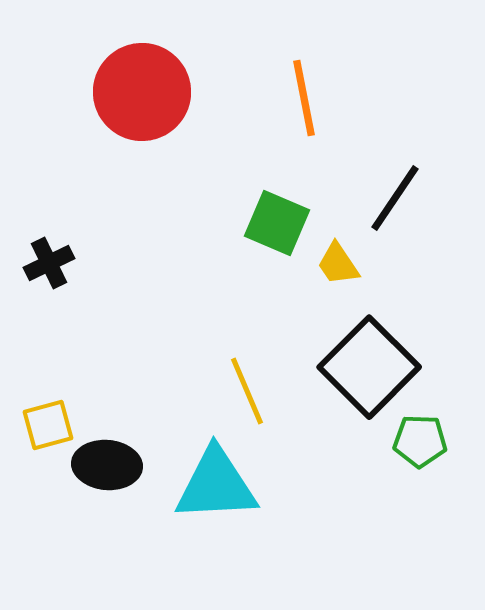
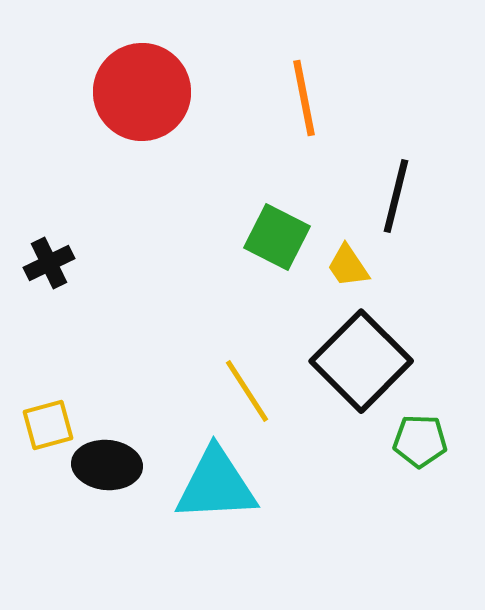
black line: moved 1 px right, 2 px up; rotated 20 degrees counterclockwise
green square: moved 14 px down; rotated 4 degrees clockwise
yellow trapezoid: moved 10 px right, 2 px down
black square: moved 8 px left, 6 px up
yellow line: rotated 10 degrees counterclockwise
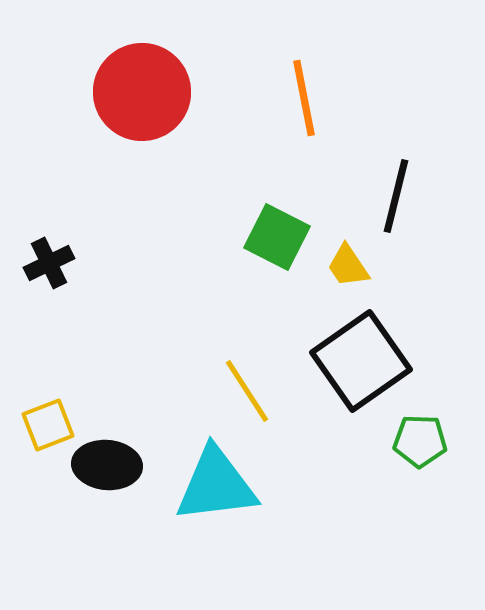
black square: rotated 10 degrees clockwise
yellow square: rotated 6 degrees counterclockwise
cyan triangle: rotated 4 degrees counterclockwise
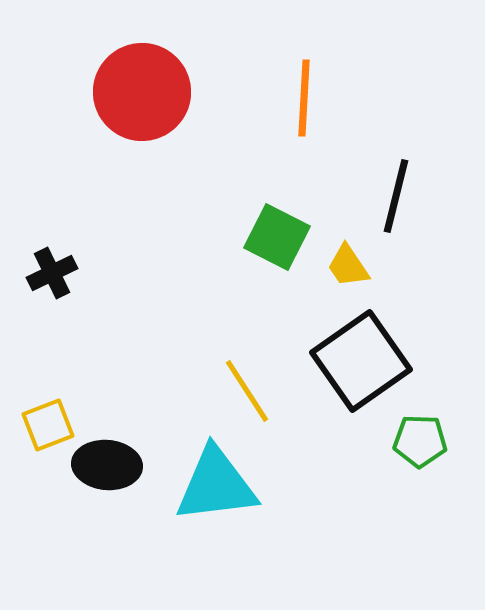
orange line: rotated 14 degrees clockwise
black cross: moved 3 px right, 10 px down
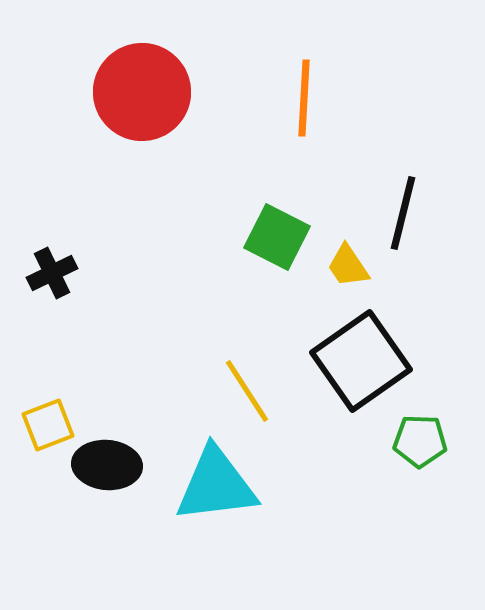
black line: moved 7 px right, 17 px down
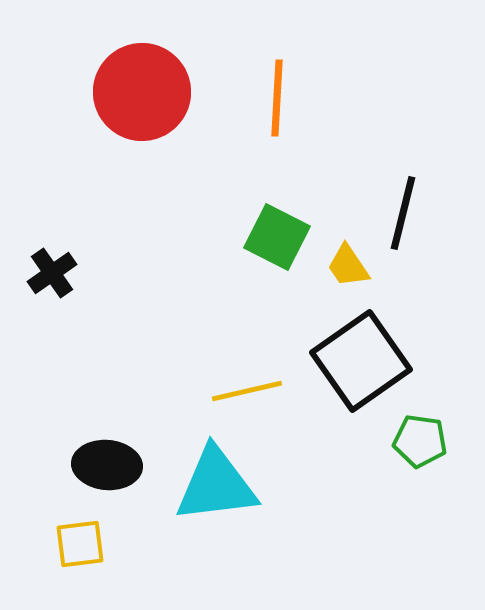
orange line: moved 27 px left
black cross: rotated 9 degrees counterclockwise
yellow line: rotated 70 degrees counterclockwise
yellow square: moved 32 px right, 119 px down; rotated 14 degrees clockwise
green pentagon: rotated 6 degrees clockwise
